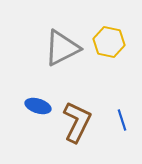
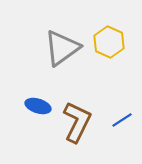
yellow hexagon: rotated 12 degrees clockwise
gray triangle: rotated 9 degrees counterclockwise
blue line: rotated 75 degrees clockwise
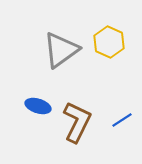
gray triangle: moved 1 px left, 2 px down
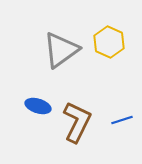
blue line: rotated 15 degrees clockwise
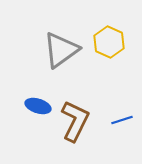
brown L-shape: moved 2 px left, 1 px up
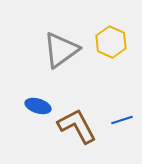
yellow hexagon: moved 2 px right
brown L-shape: moved 2 px right, 5 px down; rotated 54 degrees counterclockwise
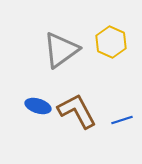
brown L-shape: moved 15 px up
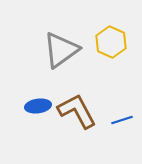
blue ellipse: rotated 25 degrees counterclockwise
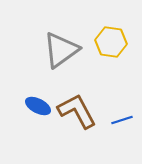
yellow hexagon: rotated 16 degrees counterclockwise
blue ellipse: rotated 35 degrees clockwise
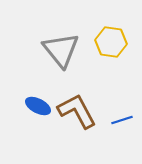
gray triangle: rotated 33 degrees counterclockwise
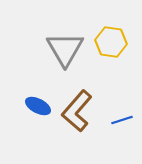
gray triangle: moved 4 px right, 1 px up; rotated 9 degrees clockwise
brown L-shape: rotated 111 degrees counterclockwise
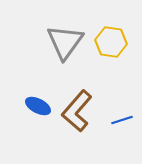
gray triangle: moved 7 px up; rotated 6 degrees clockwise
